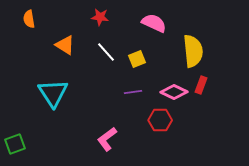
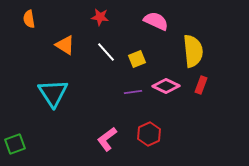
pink semicircle: moved 2 px right, 2 px up
pink diamond: moved 8 px left, 6 px up
red hexagon: moved 11 px left, 14 px down; rotated 25 degrees counterclockwise
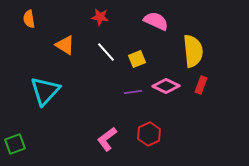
cyan triangle: moved 8 px left, 2 px up; rotated 16 degrees clockwise
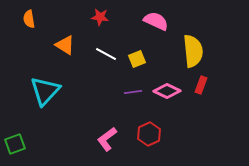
white line: moved 2 px down; rotated 20 degrees counterclockwise
pink diamond: moved 1 px right, 5 px down
